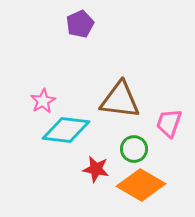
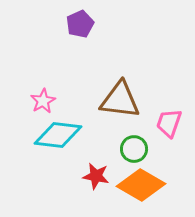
cyan diamond: moved 8 px left, 5 px down
red star: moved 7 px down
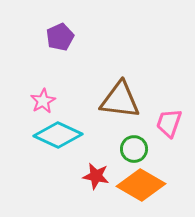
purple pentagon: moved 20 px left, 13 px down
cyan diamond: rotated 18 degrees clockwise
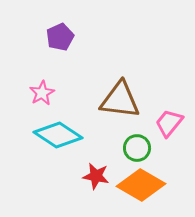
pink star: moved 1 px left, 8 px up
pink trapezoid: rotated 20 degrees clockwise
cyan diamond: rotated 9 degrees clockwise
green circle: moved 3 px right, 1 px up
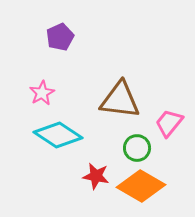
orange diamond: moved 1 px down
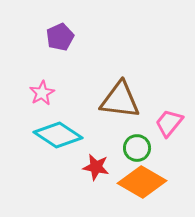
red star: moved 9 px up
orange diamond: moved 1 px right, 4 px up
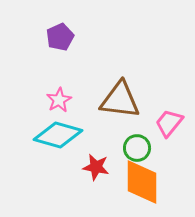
pink star: moved 17 px right, 7 px down
cyan diamond: rotated 18 degrees counterclockwise
orange diamond: rotated 60 degrees clockwise
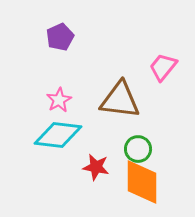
pink trapezoid: moved 6 px left, 56 px up
cyan diamond: rotated 9 degrees counterclockwise
green circle: moved 1 px right, 1 px down
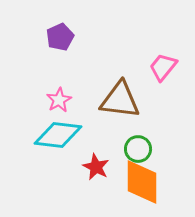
red star: rotated 16 degrees clockwise
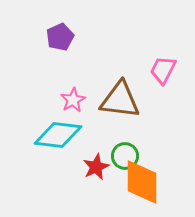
pink trapezoid: moved 3 px down; rotated 12 degrees counterclockwise
pink star: moved 14 px right
green circle: moved 13 px left, 7 px down
red star: rotated 20 degrees clockwise
